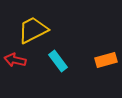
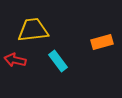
yellow trapezoid: rotated 20 degrees clockwise
orange rectangle: moved 4 px left, 18 px up
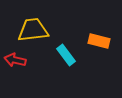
orange rectangle: moved 3 px left, 1 px up; rotated 30 degrees clockwise
cyan rectangle: moved 8 px right, 6 px up
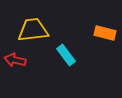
orange rectangle: moved 6 px right, 8 px up
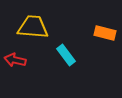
yellow trapezoid: moved 3 px up; rotated 12 degrees clockwise
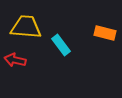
yellow trapezoid: moved 7 px left
cyan rectangle: moved 5 px left, 10 px up
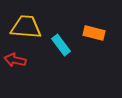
orange rectangle: moved 11 px left
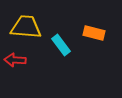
red arrow: rotated 10 degrees counterclockwise
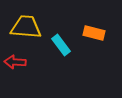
red arrow: moved 2 px down
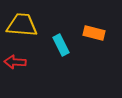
yellow trapezoid: moved 4 px left, 2 px up
cyan rectangle: rotated 10 degrees clockwise
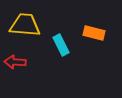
yellow trapezoid: moved 3 px right
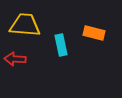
cyan rectangle: rotated 15 degrees clockwise
red arrow: moved 3 px up
